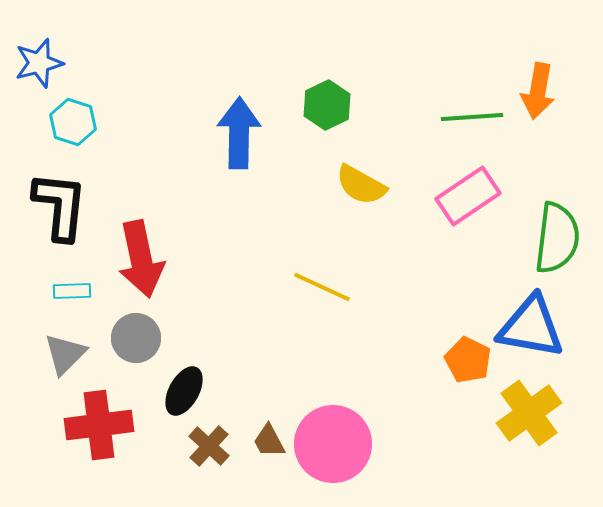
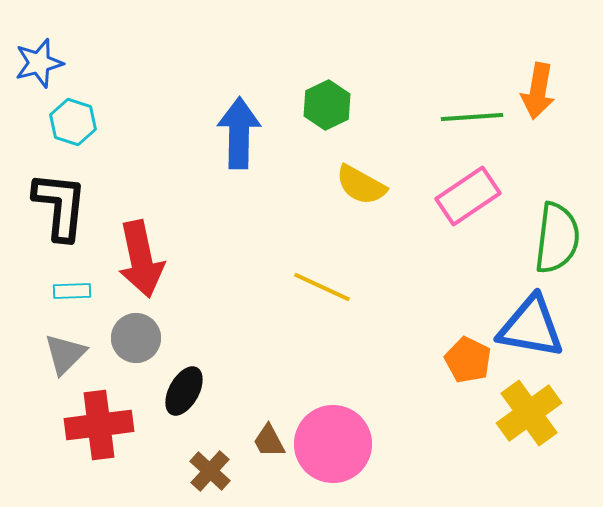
brown cross: moved 1 px right, 25 px down
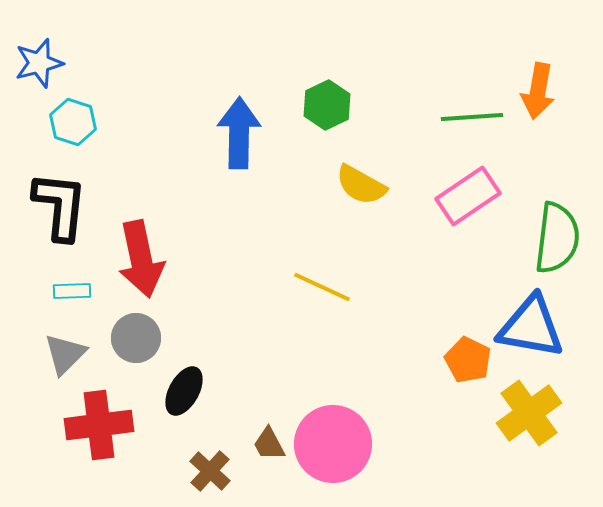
brown trapezoid: moved 3 px down
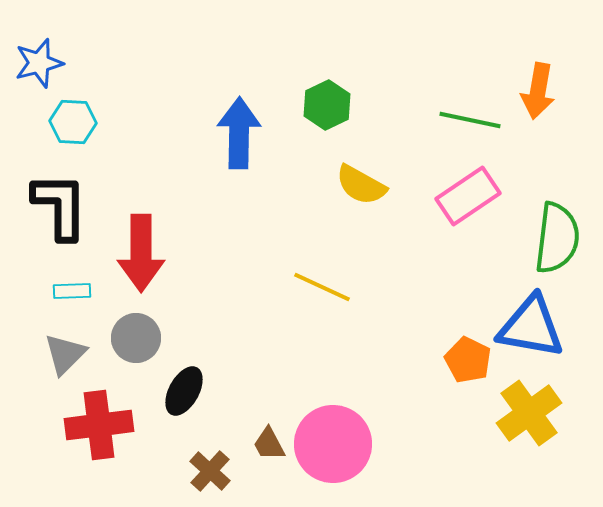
green line: moved 2 px left, 3 px down; rotated 16 degrees clockwise
cyan hexagon: rotated 15 degrees counterclockwise
black L-shape: rotated 6 degrees counterclockwise
red arrow: moved 6 px up; rotated 12 degrees clockwise
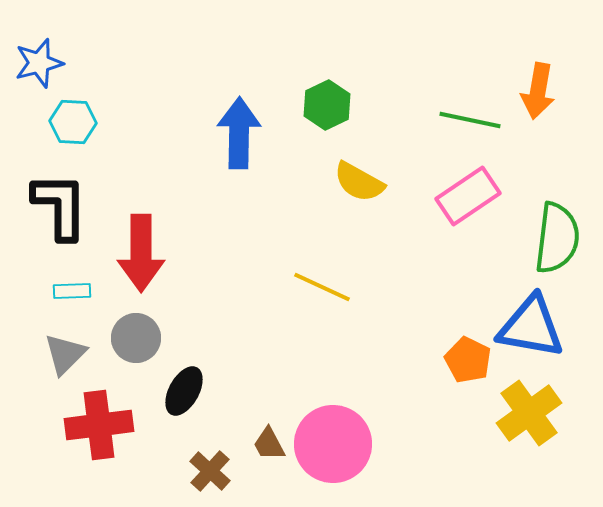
yellow semicircle: moved 2 px left, 3 px up
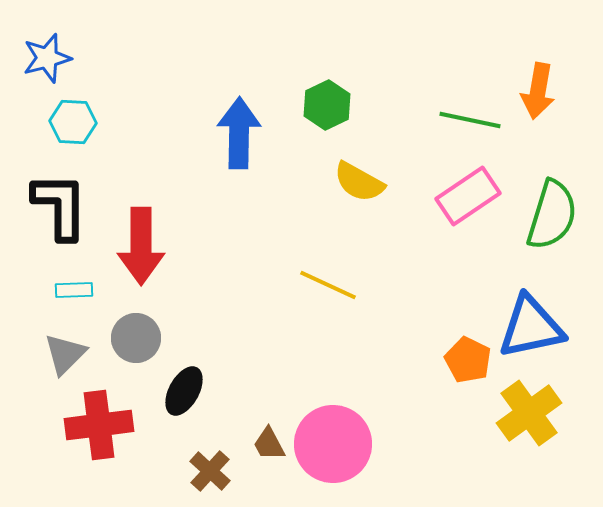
blue star: moved 8 px right, 5 px up
green semicircle: moved 5 px left, 23 px up; rotated 10 degrees clockwise
red arrow: moved 7 px up
yellow line: moved 6 px right, 2 px up
cyan rectangle: moved 2 px right, 1 px up
blue triangle: rotated 22 degrees counterclockwise
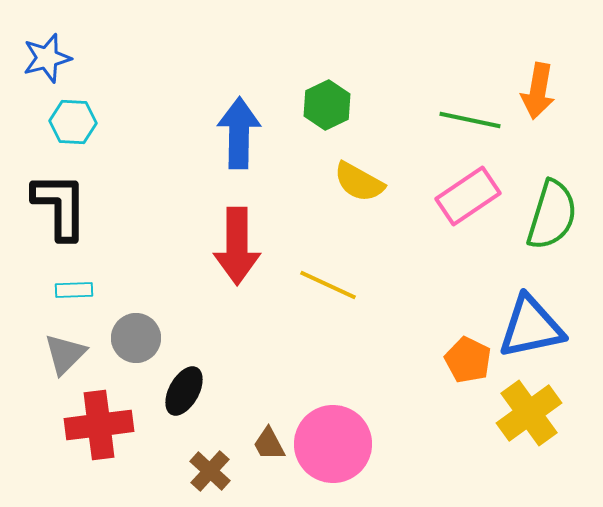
red arrow: moved 96 px right
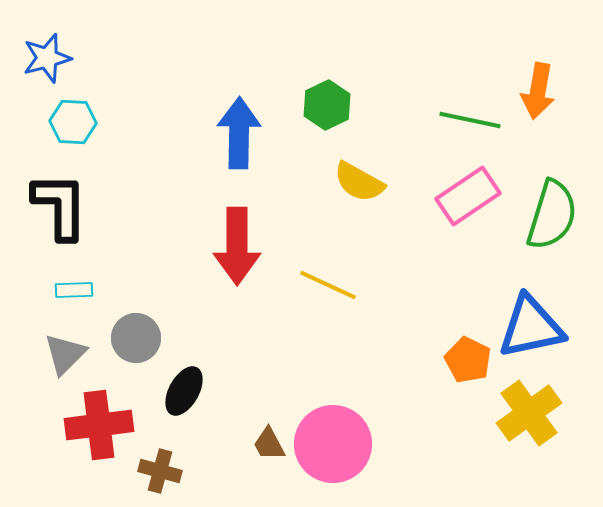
brown cross: moved 50 px left; rotated 27 degrees counterclockwise
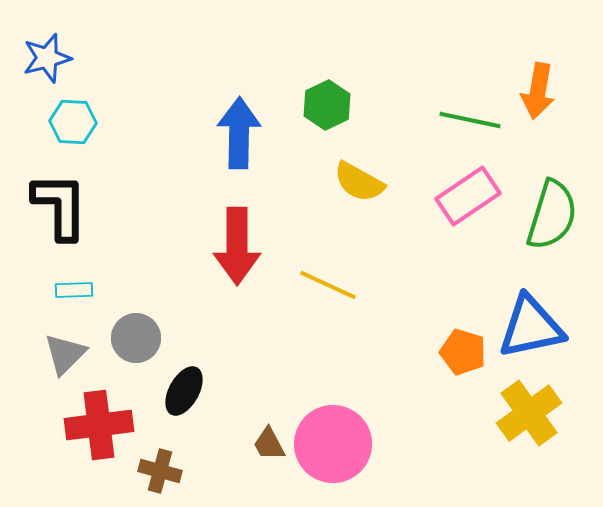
orange pentagon: moved 5 px left, 8 px up; rotated 9 degrees counterclockwise
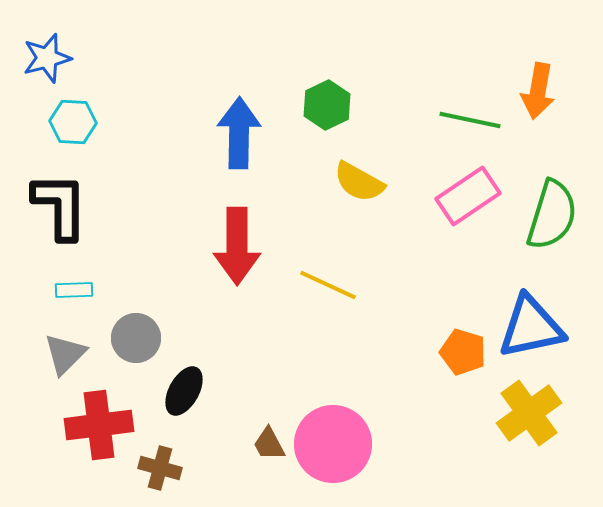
brown cross: moved 3 px up
